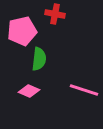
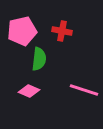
red cross: moved 7 px right, 17 px down
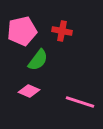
green semicircle: moved 1 px left, 1 px down; rotated 30 degrees clockwise
pink line: moved 4 px left, 12 px down
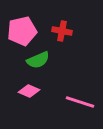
green semicircle: rotated 30 degrees clockwise
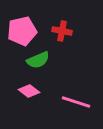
pink diamond: rotated 15 degrees clockwise
pink line: moved 4 px left
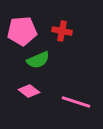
pink pentagon: rotated 8 degrees clockwise
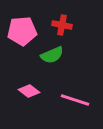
red cross: moved 6 px up
green semicircle: moved 14 px right, 5 px up
pink line: moved 1 px left, 2 px up
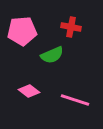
red cross: moved 9 px right, 2 px down
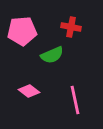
pink line: rotated 60 degrees clockwise
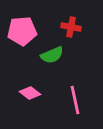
pink diamond: moved 1 px right, 2 px down
